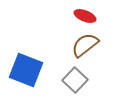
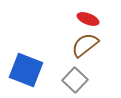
red ellipse: moved 3 px right, 3 px down
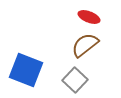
red ellipse: moved 1 px right, 2 px up
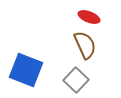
brown semicircle: rotated 104 degrees clockwise
gray square: moved 1 px right
